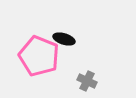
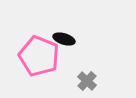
gray cross: rotated 18 degrees clockwise
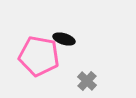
pink pentagon: rotated 12 degrees counterclockwise
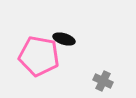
gray cross: moved 16 px right; rotated 18 degrees counterclockwise
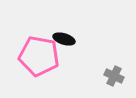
gray cross: moved 11 px right, 5 px up
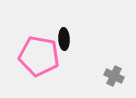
black ellipse: rotated 70 degrees clockwise
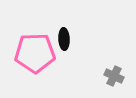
pink pentagon: moved 4 px left, 3 px up; rotated 12 degrees counterclockwise
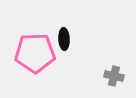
gray cross: rotated 12 degrees counterclockwise
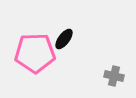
black ellipse: rotated 40 degrees clockwise
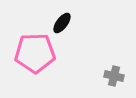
black ellipse: moved 2 px left, 16 px up
